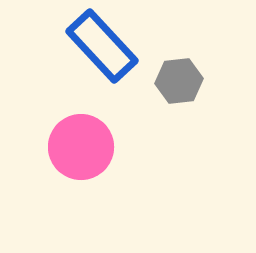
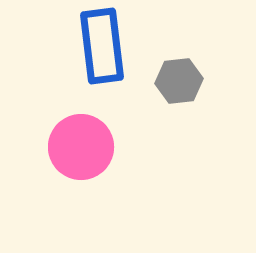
blue rectangle: rotated 36 degrees clockwise
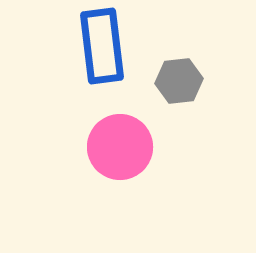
pink circle: moved 39 px right
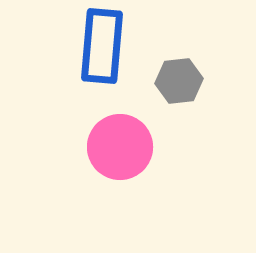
blue rectangle: rotated 12 degrees clockwise
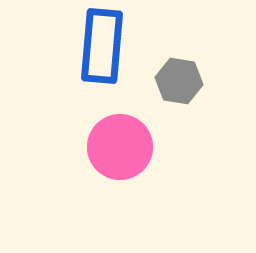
gray hexagon: rotated 15 degrees clockwise
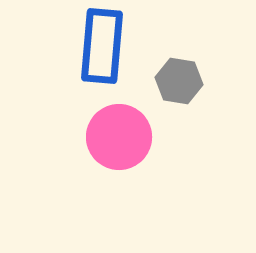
pink circle: moved 1 px left, 10 px up
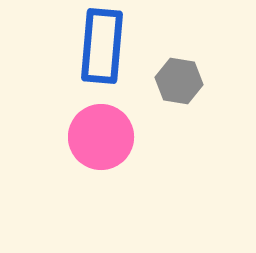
pink circle: moved 18 px left
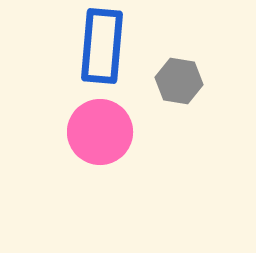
pink circle: moved 1 px left, 5 px up
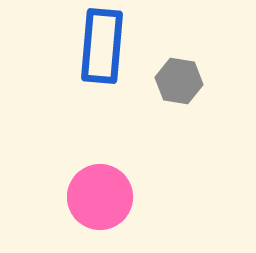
pink circle: moved 65 px down
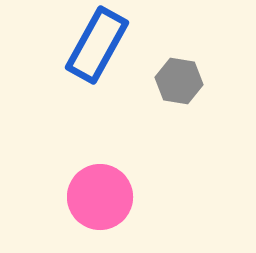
blue rectangle: moved 5 px left, 1 px up; rotated 24 degrees clockwise
